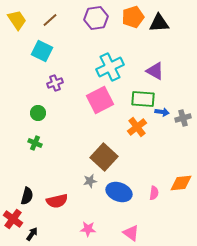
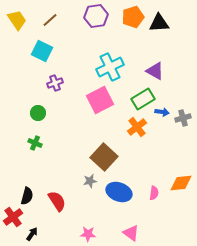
purple hexagon: moved 2 px up
green rectangle: rotated 35 degrees counterclockwise
red semicircle: rotated 110 degrees counterclockwise
red cross: moved 2 px up; rotated 18 degrees clockwise
pink star: moved 5 px down
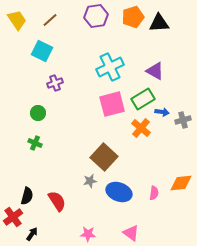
pink square: moved 12 px right, 4 px down; rotated 12 degrees clockwise
gray cross: moved 2 px down
orange cross: moved 4 px right, 1 px down; rotated 12 degrees counterclockwise
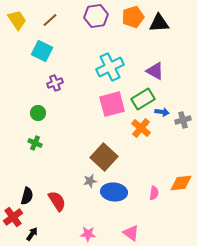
blue ellipse: moved 5 px left; rotated 15 degrees counterclockwise
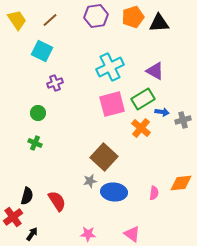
pink triangle: moved 1 px right, 1 px down
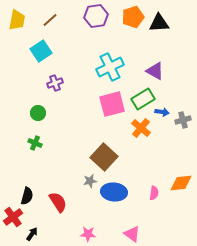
yellow trapezoid: rotated 45 degrees clockwise
cyan square: moved 1 px left; rotated 30 degrees clockwise
red semicircle: moved 1 px right, 1 px down
